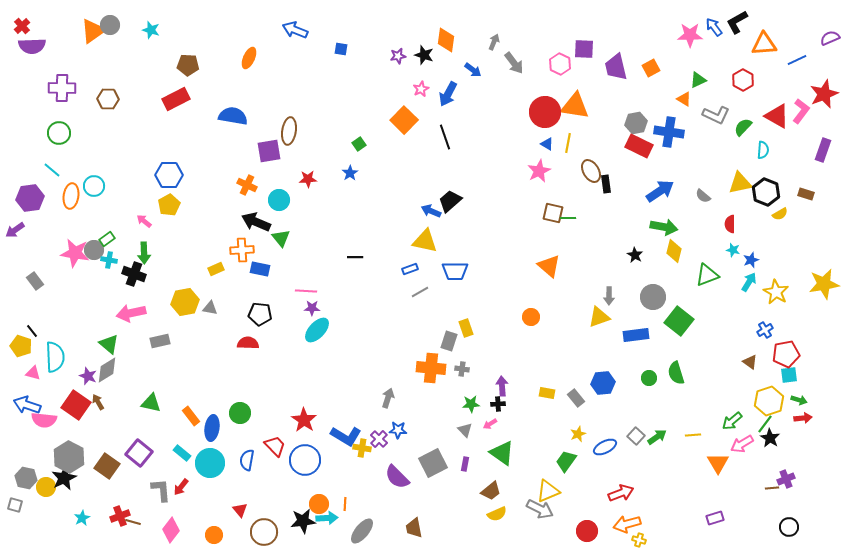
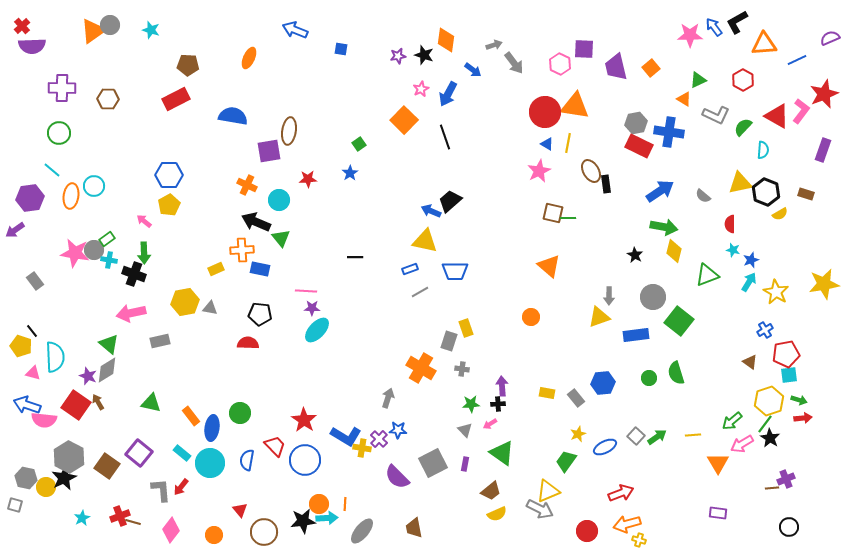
gray arrow at (494, 42): moved 3 px down; rotated 49 degrees clockwise
orange square at (651, 68): rotated 12 degrees counterclockwise
orange cross at (431, 368): moved 10 px left; rotated 24 degrees clockwise
purple rectangle at (715, 518): moved 3 px right, 5 px up; rotated 24 degrees clockwise
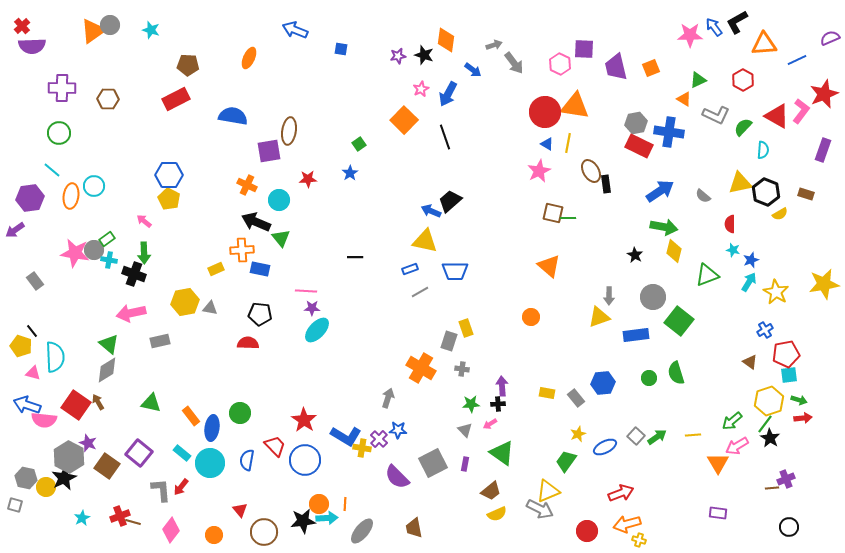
orange square at (651, 68): rotated 18 degrees clockwise
yellow pentagon at (169, 205): moved 6 px up; rotated 15 degrees counterclockwise
purple star at (88, 376): moved 67 px down
pink arrow at (742, 444): moved 5 px left, 2 px down
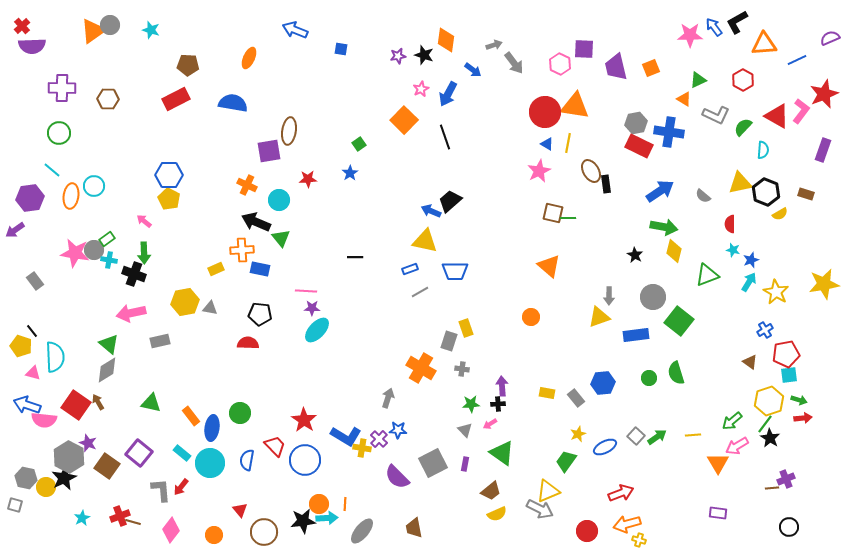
blue semicircle at (233, 116): moved 13 px up
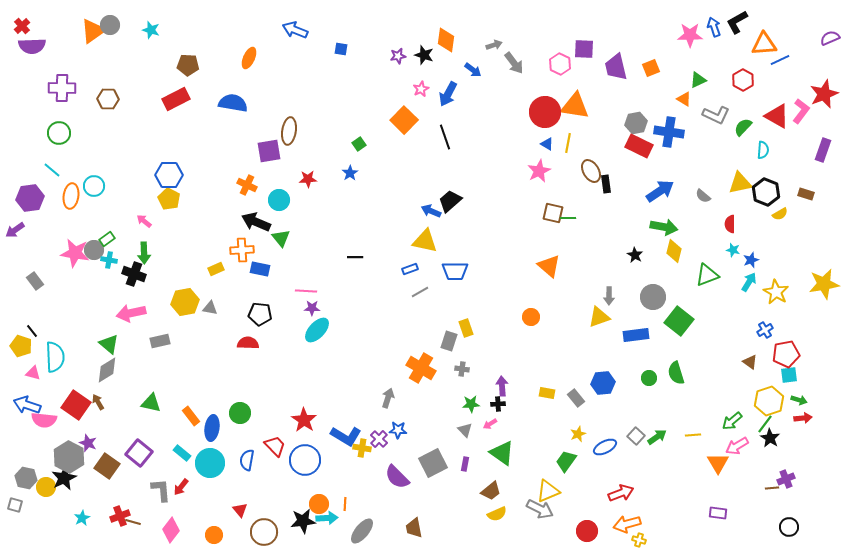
blue arrow at (714, 27): rotated 18 degrees clockwise
blue line at (797, 60): moved 17 px left
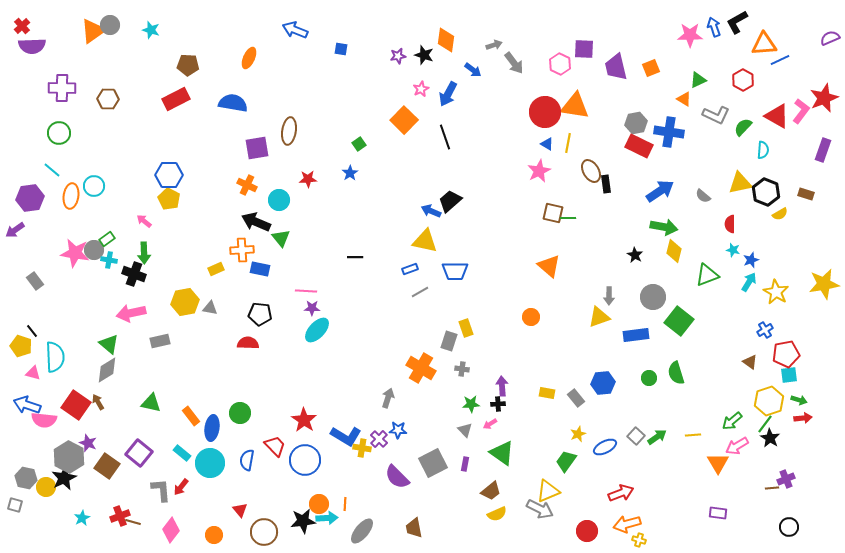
red star at (824, 94): moved 4 px down
purple square at (269, 151): moved 12 px left, 3 px up
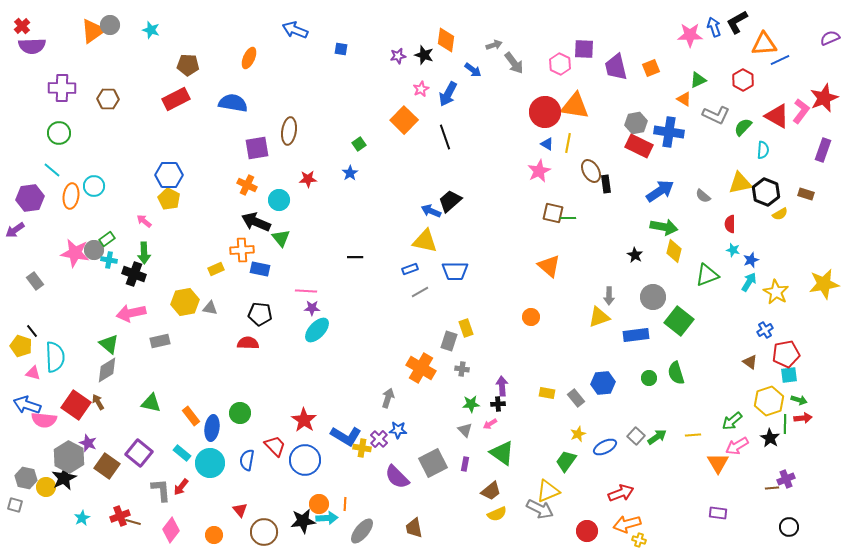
green line at (765, 424): moved 20 px right; rotated 36 degrees counterclockwise
